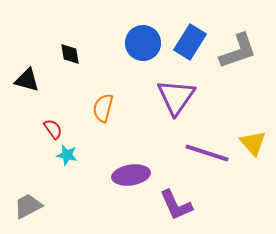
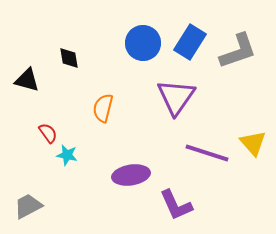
black diamond: moved 1 px left, 4 px down
red semicircle: moved 5 px left, 4 px down
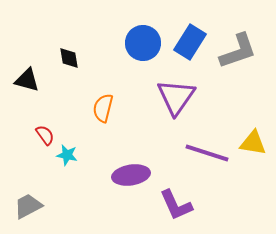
red semicircle: moved 3 px left, 2 px down
yellow triangle: rotated 40 degrees counterclockwise
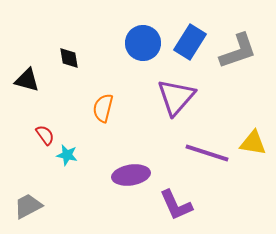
purple triangle: rotated 6 degrees clockwise
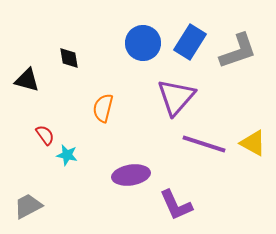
yellow triangle: rotated 20 degrees clockwise
purple line: moved 3 px left, 9 px up
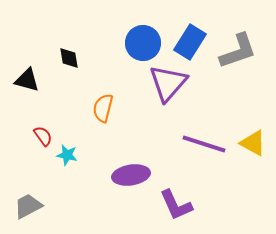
purple triangle: moved 8 px left, 14 px up
red semicircle: moved 2 px left, 1 px down
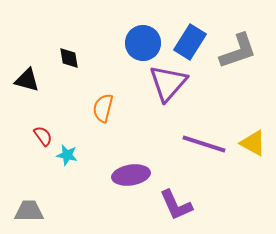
gray trapezoid: moved 1 px right, 5 px down; rotated 28 degrees clockwise
